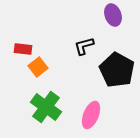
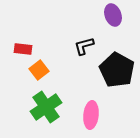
orange square: moved 1 px right, 3 px down
green cross: rotated 20 degrees clockwise
pink ellipse: rotated 16 degrees counterclockwise
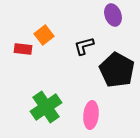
orange square: moved 5 px right, 35 px up
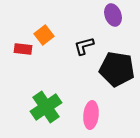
black pentagon: moved 1 px up; rotated 20 degrees counterclockwise
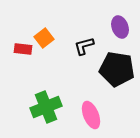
purple ellipse: moved 7 px right, 12 px down
orange square: moved 3 px down
green cross: rotated 12 degrees clockwise
pink ellipse: rotated 28 degrees counterclockwise
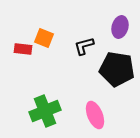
purple ellipse: rotated 35 degrees clockwise
orange square: rotated 30 degrees counterclockwise
green cross: moved 1 px left, 4 px down
pink ellipse: moved 4 px right
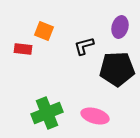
orange square: moved 7 px up
black pentagon: rotated 12 degrees counterclockwise
green cross: moved 2 px right, 2 px down
pink ellipse: moved 1 px down; rotated 52 degrees counterclockwise
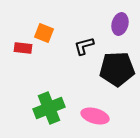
purple ellipse: moved 3 px up
orange square: moved 2 px down
red rectangle: moved 1 px up
green cross: moved 2 px right, 5 px up
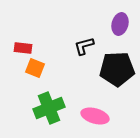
orange square: moved 9 px left, 35 px down
